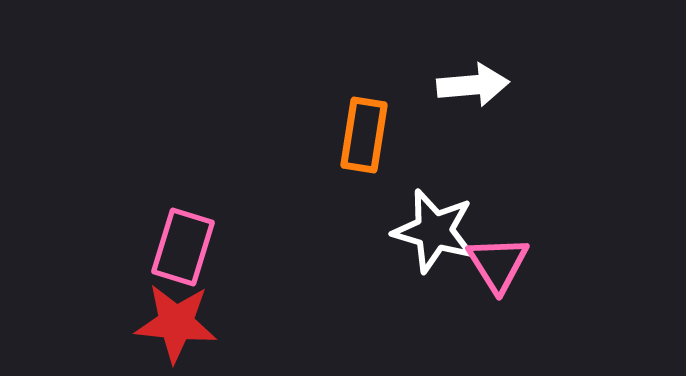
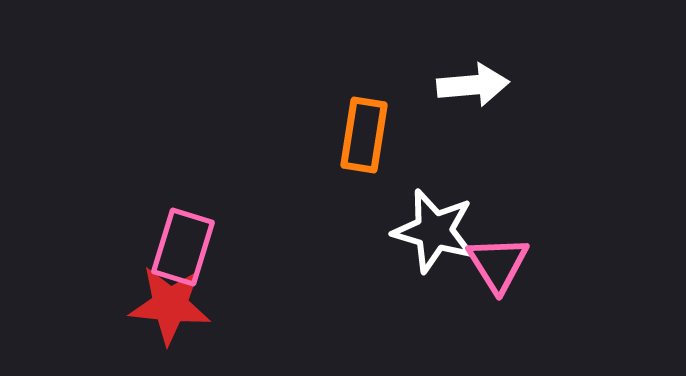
red star: moved 6 px left, 18 px up
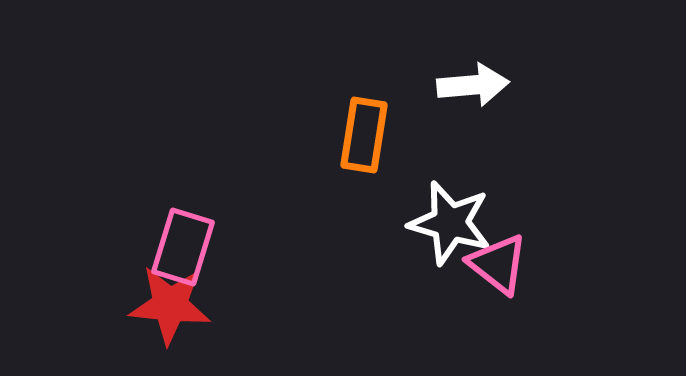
white star: moved 16 px right, 8 px up
pink triangle: rotated 20 degrees counterclockwise
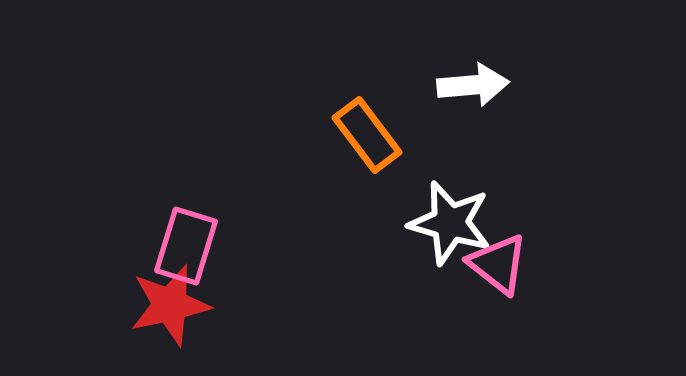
orange rectangle: moved 3 px right; rotated 46 degrees counterclockwise
pink rectangle: moved 3 px right, 1 px up
red star: rotated 18 degrees counterclockwise
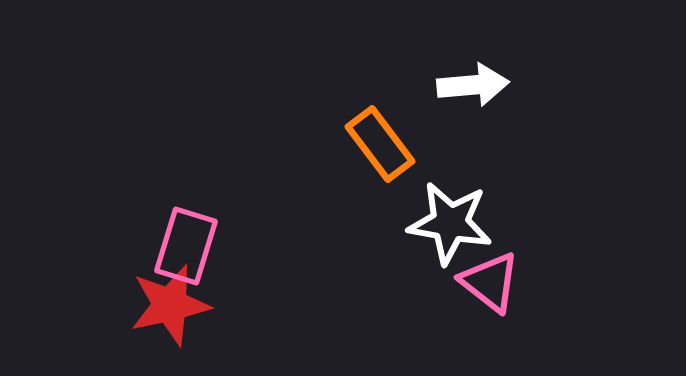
orange rectangle: moved 13 px right, 9 px down
white star: rotated 6 degrees counterclockwise
pink triangle: moved 8 px left, 18 px down
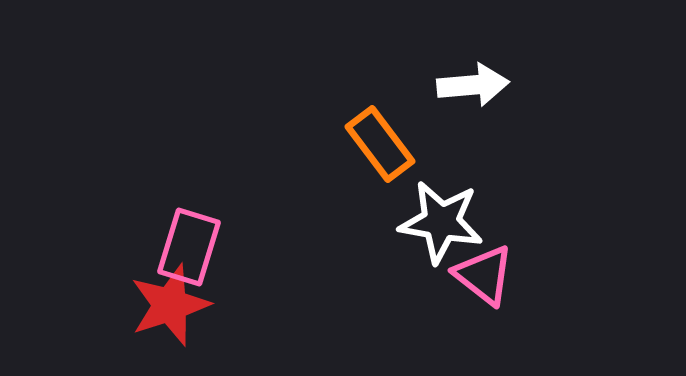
white star: moved 9 px left, 1 px up
pink rectangle: moved 3 px right, 1 px down
pink triangle: moved 6 px left, 7 px up
red star: rotated 6 degrees counterclockwise
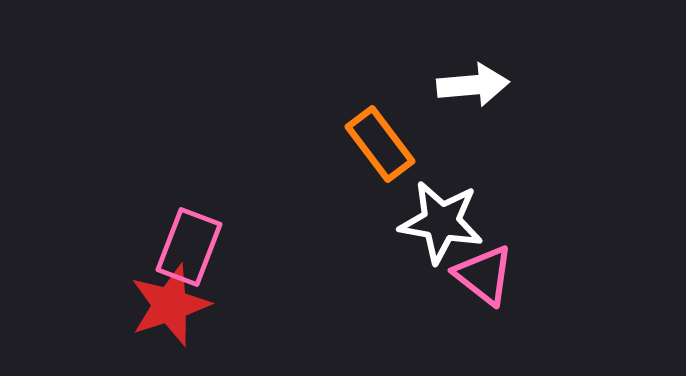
pink rectangle: rotated 4 degrees clockwise
